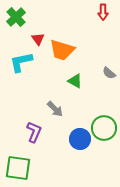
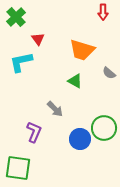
orange trapezoid: moved 20 px right
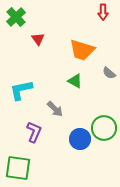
cyan L-shape: moved 28 px down
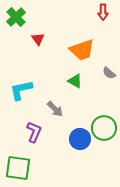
orange trapezoid: rotated 36 degrees counterclockwise
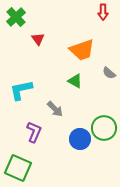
green square: rotated 16 degrees clockwise
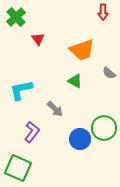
purple L-shape: moved 2 px left; rotated 15 degrees clockwise
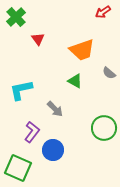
red arrow: rotated 56 degrees clockwise
blue circle: moved 27 px left, 11 px down
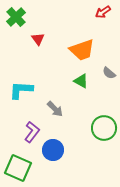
green triangle: moved 6 px right
cyan L-shape: rotated 15 degrees clockwise
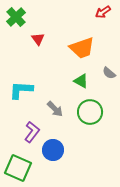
orange trapezoid: moved 2 px up
green circle: moved 14 px left, 16 px up
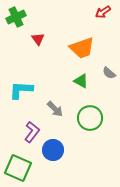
green cross: rotated 18 degrees clockwise
green circle: moved 6 px down
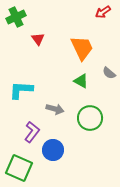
orange trapezoid: rotated 96 degrees counterclockwise
gray arrow: rotated 30 degrees counterclockwise
green square: moved 1 px right
